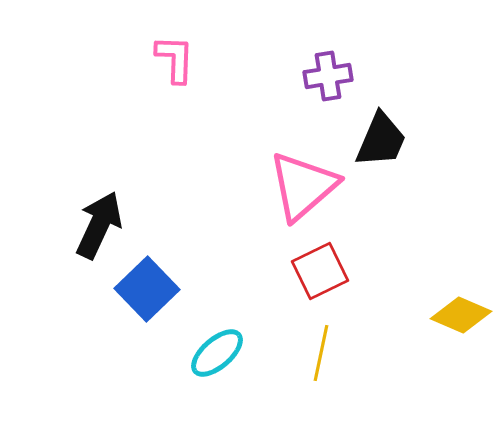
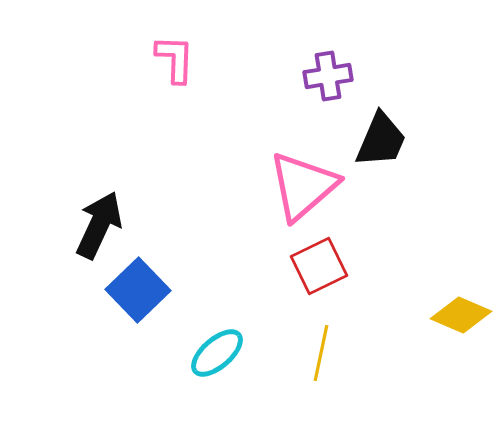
red square: moved 1 px left, 5 px up
blue square: moved 9 px left, 1 px down
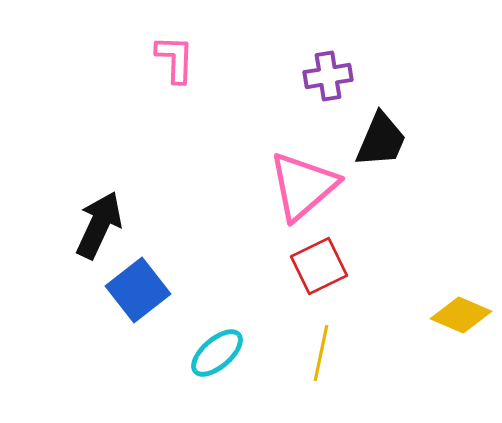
blue square: rotated 6 degrees clockwise
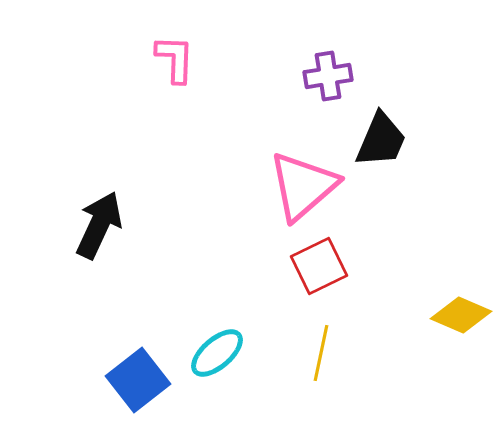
blue square: moved 90 px down
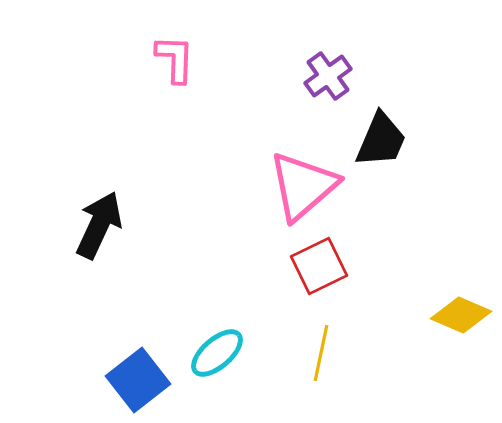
purple cross: rotated 27 degrees counterclockwise
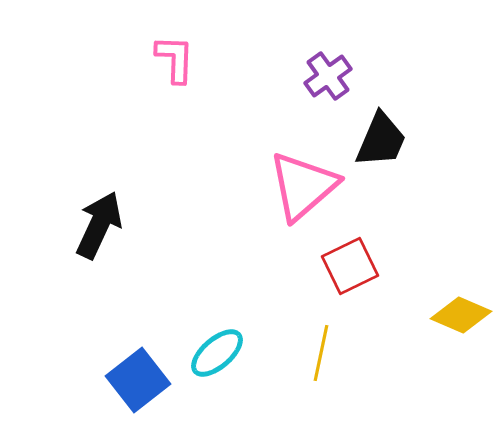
red square: moved 31 px right
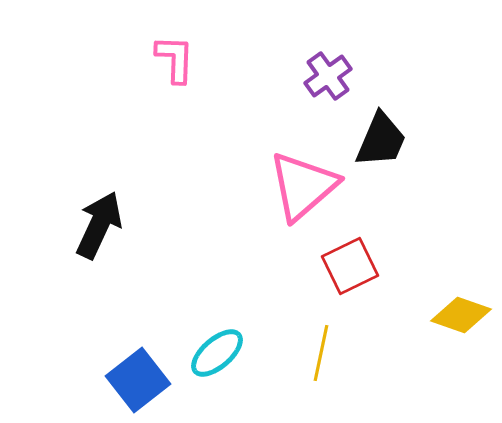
yellow diamond: rotated 4 degrees counterclockwise
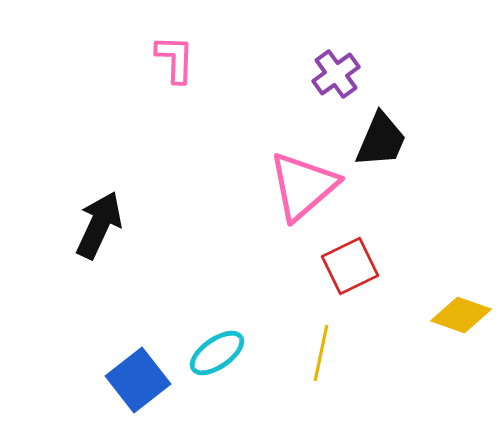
purple cross: moved 8 px right, 2 px up
cyan ellipse: rotated 6 degrees clockwise
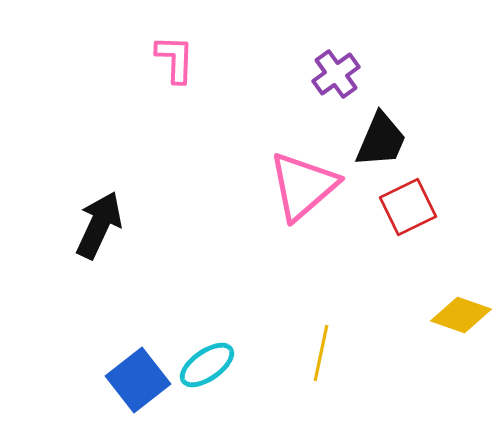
red square: moved 58 px right, 59 px up
cyan ellipse: moved 10 px left, 12 px down
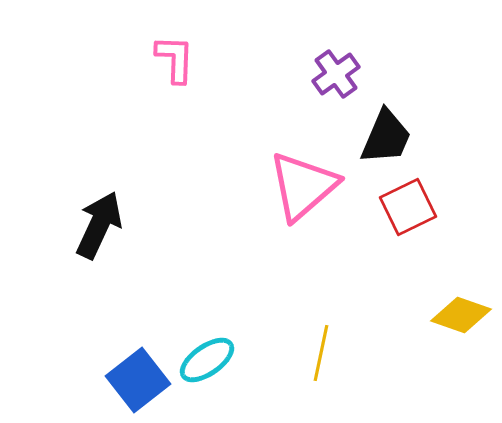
black trapezoid: moved 5 px right, 3 px up
cyan ellipse: moved 5 px up
